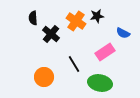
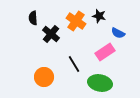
black star: moved 2 px right; rotated 24 degrees clockwise
blue semicircle: moved 5 px left
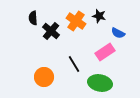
black cross: moved 3 px up
